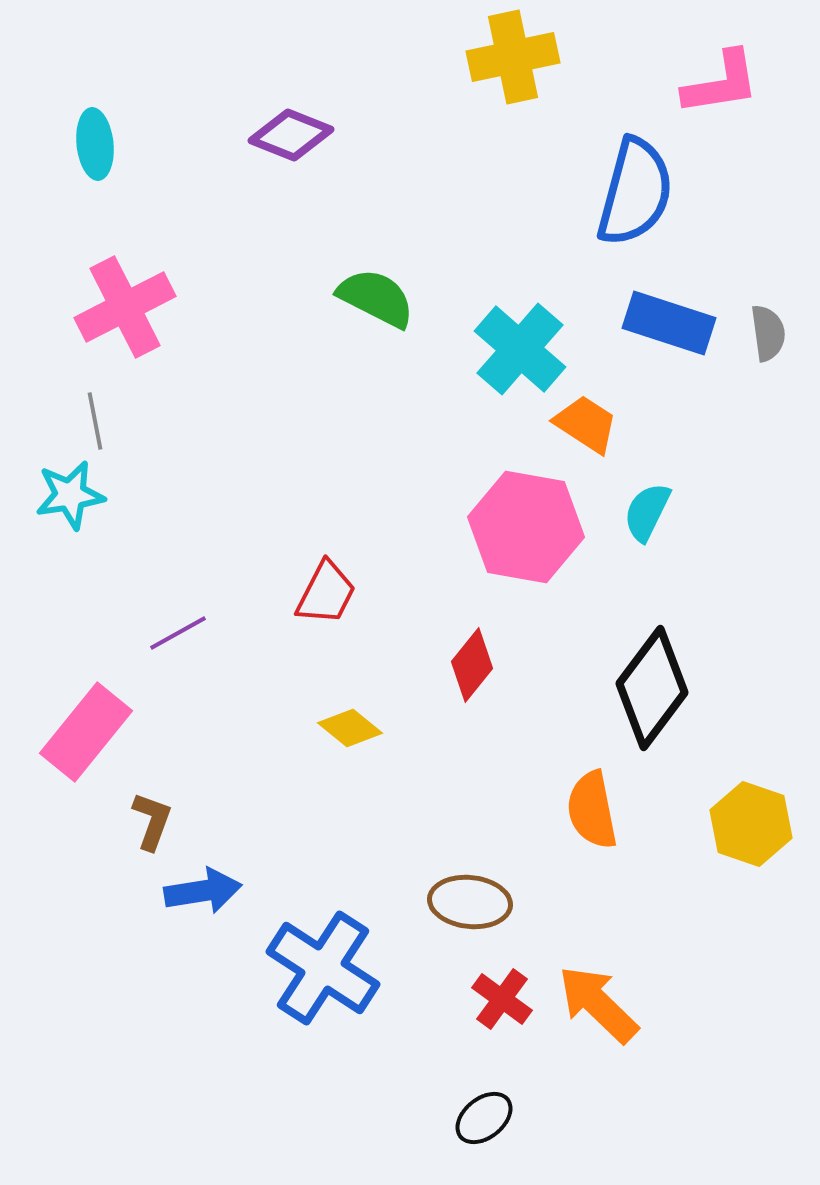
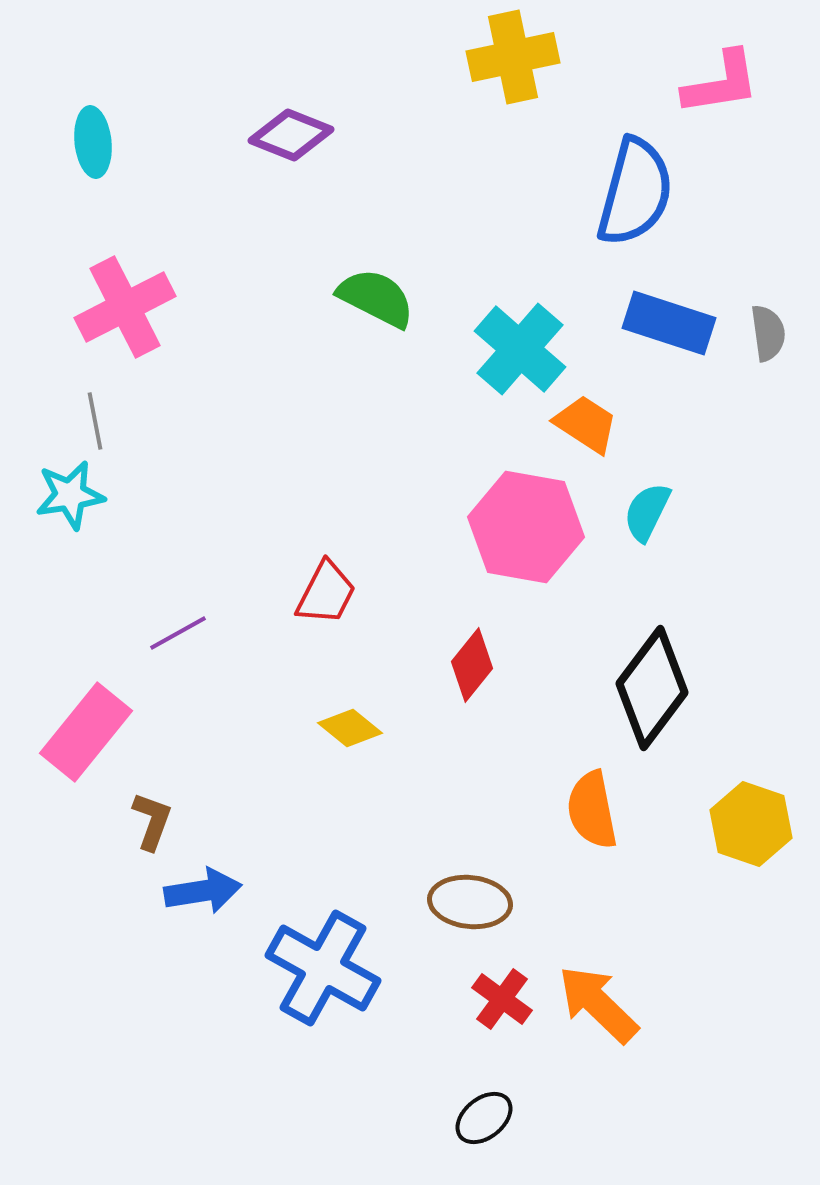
cyan ellipse: moved 2 px left, 2 px up
blue cross: rotated 4 degrees counterclockwise
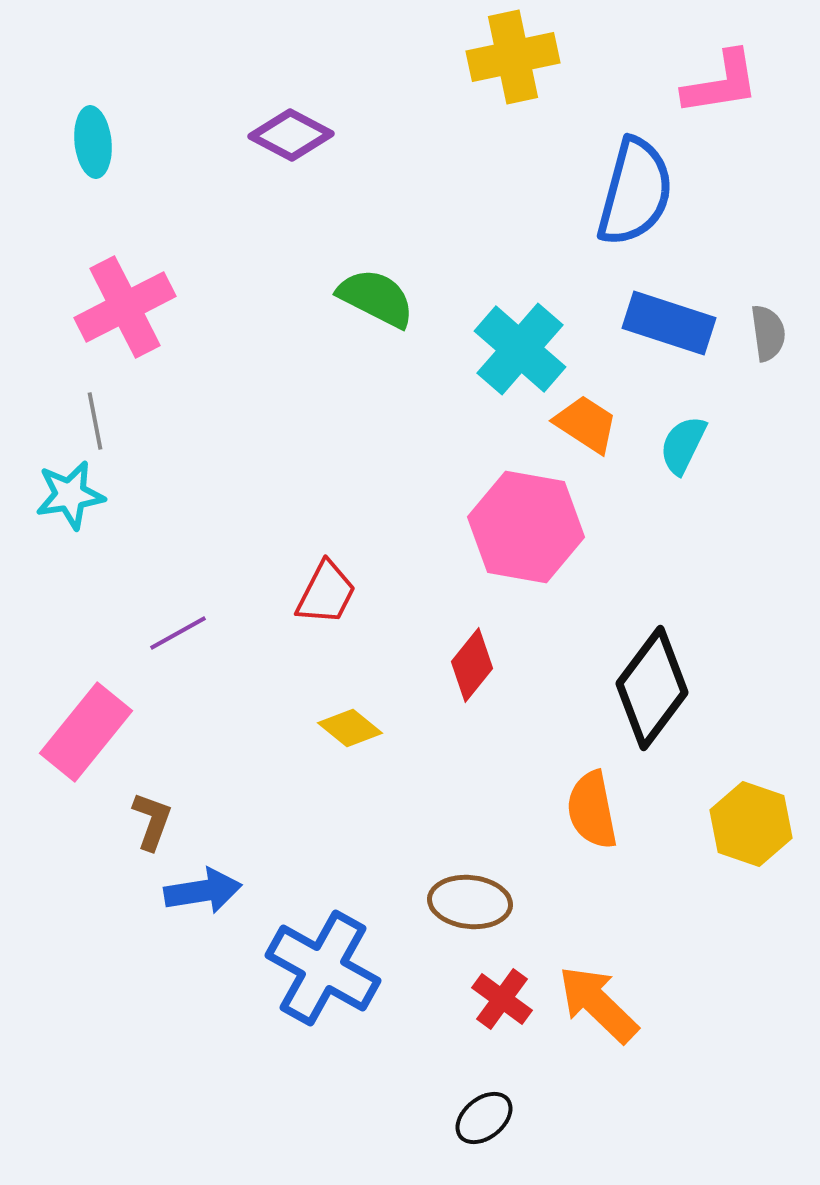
purple diamond: rotated 6 degrees clockwise
cyan semicircle: moved 36 px right, 67 px up
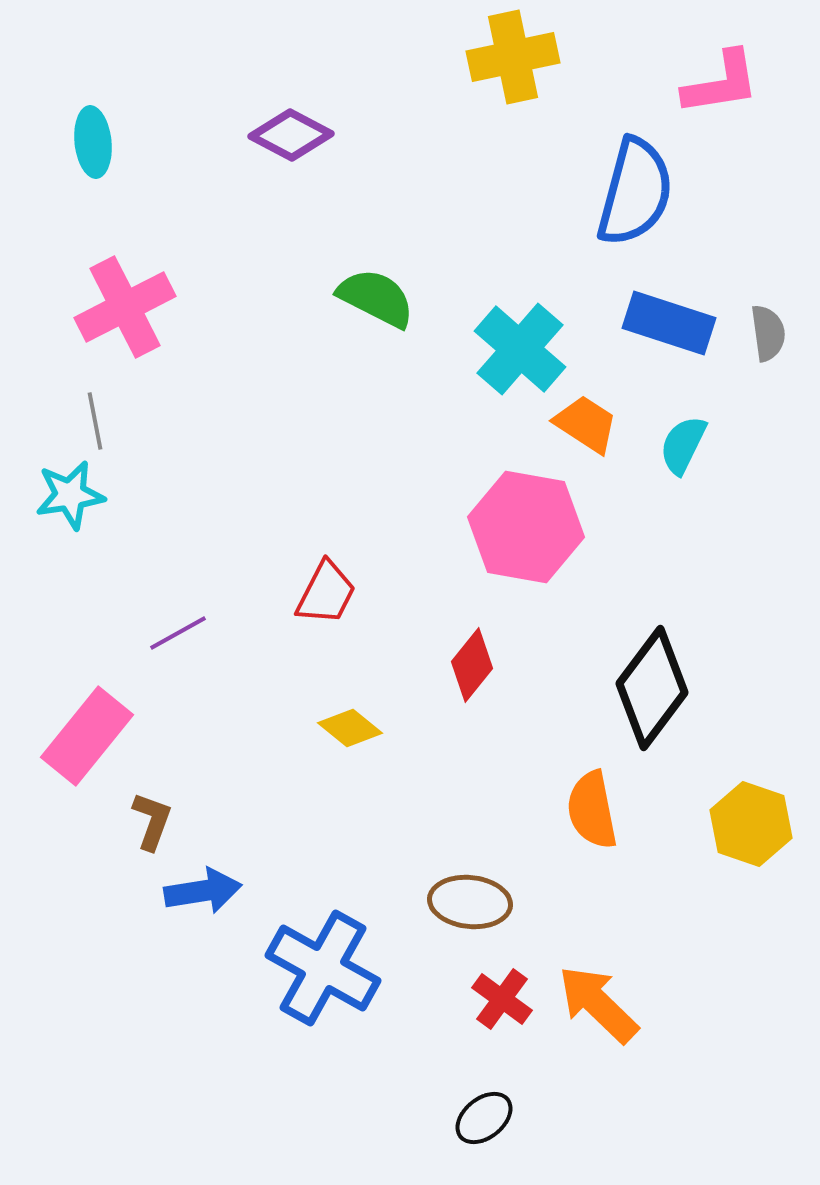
pink rectangle: moved 1 px right, 4 px down
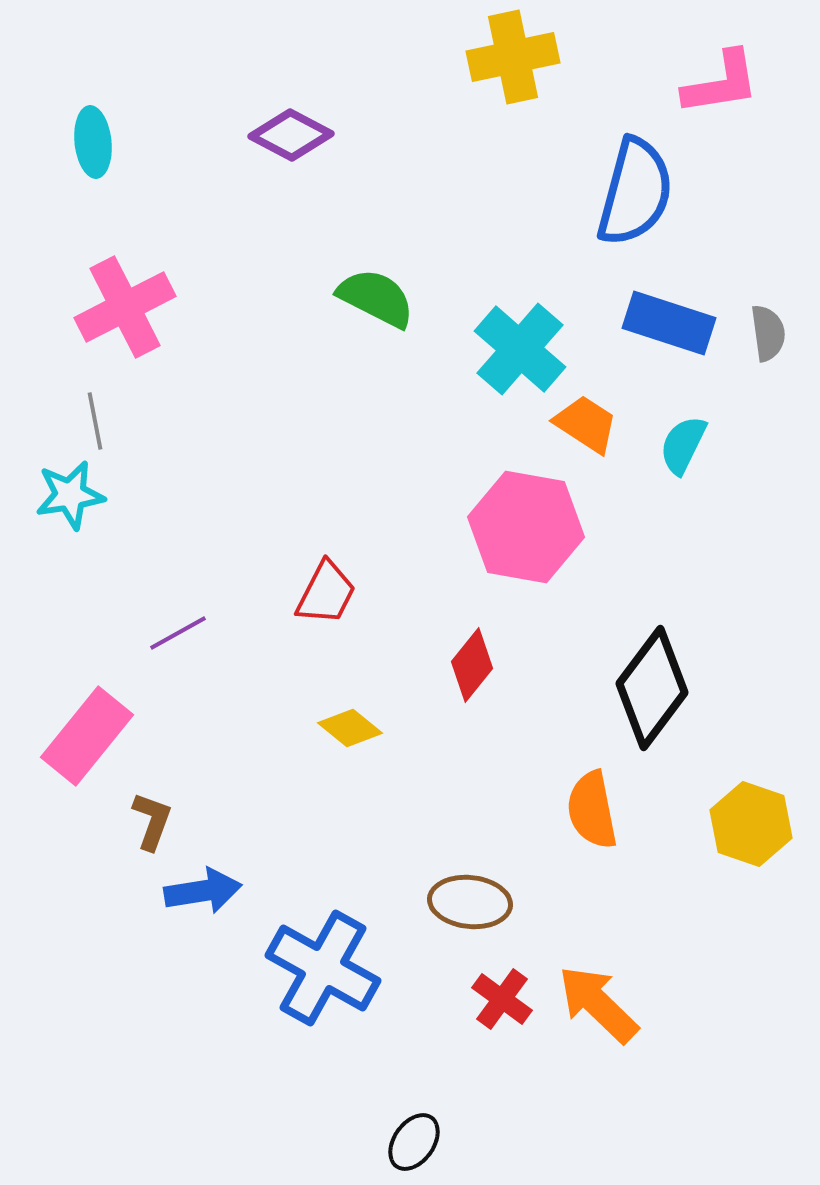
black ellipse: moved 70 px left, 24 px down; rotated 16 degrees counterclockwise
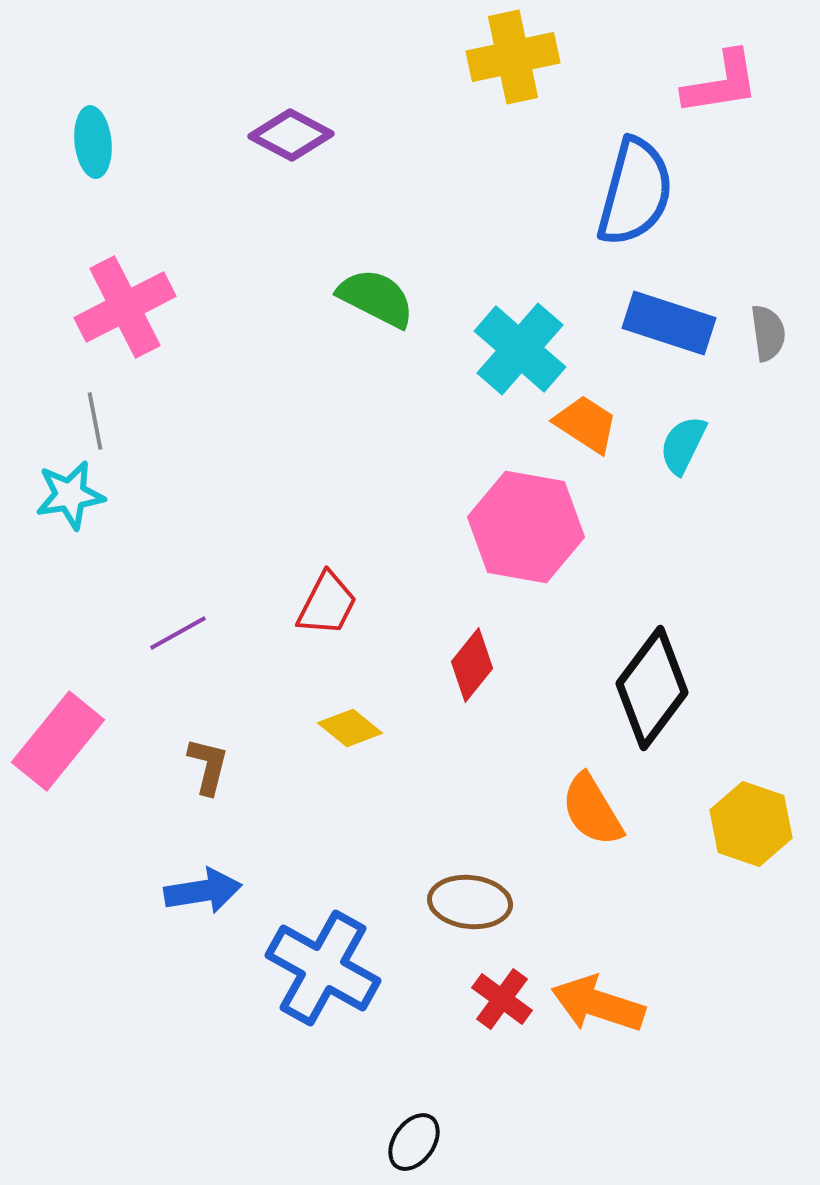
red trapezoid: moved 1 px right, 11 px down
pink rectangle: moved 29 px left, 5 px down
orange semicircle: rotated 20 degrees counterclockwise
brown L-shape: moved 56 px right, 55 px up; rotated 6 degrees counterclockwise
orange arrow: rotated 26 degrees counterclockwise
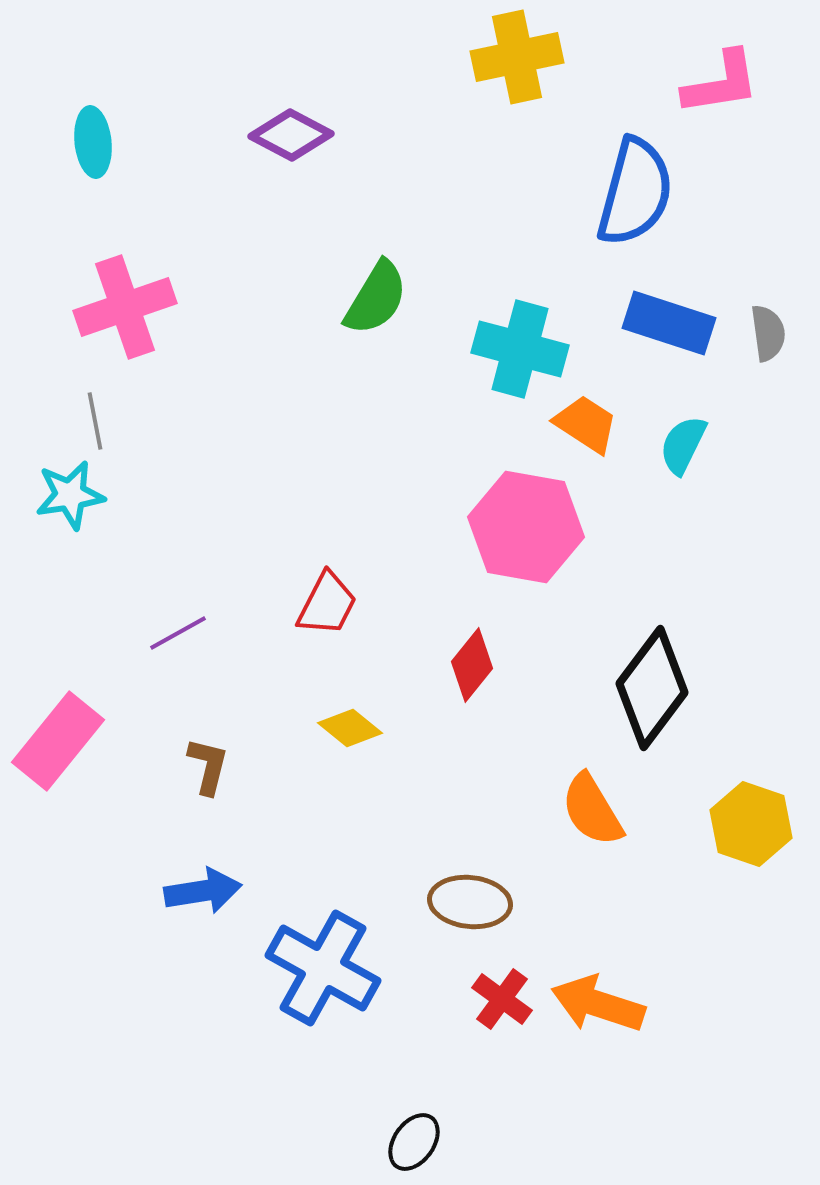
yellow cross: moved 4 px right
green semicircle: rotated 94 degrees clockwise
pink cross: rotated 8 degrees clockwise
cyan cross: rotated 26 degrees counterclockwise
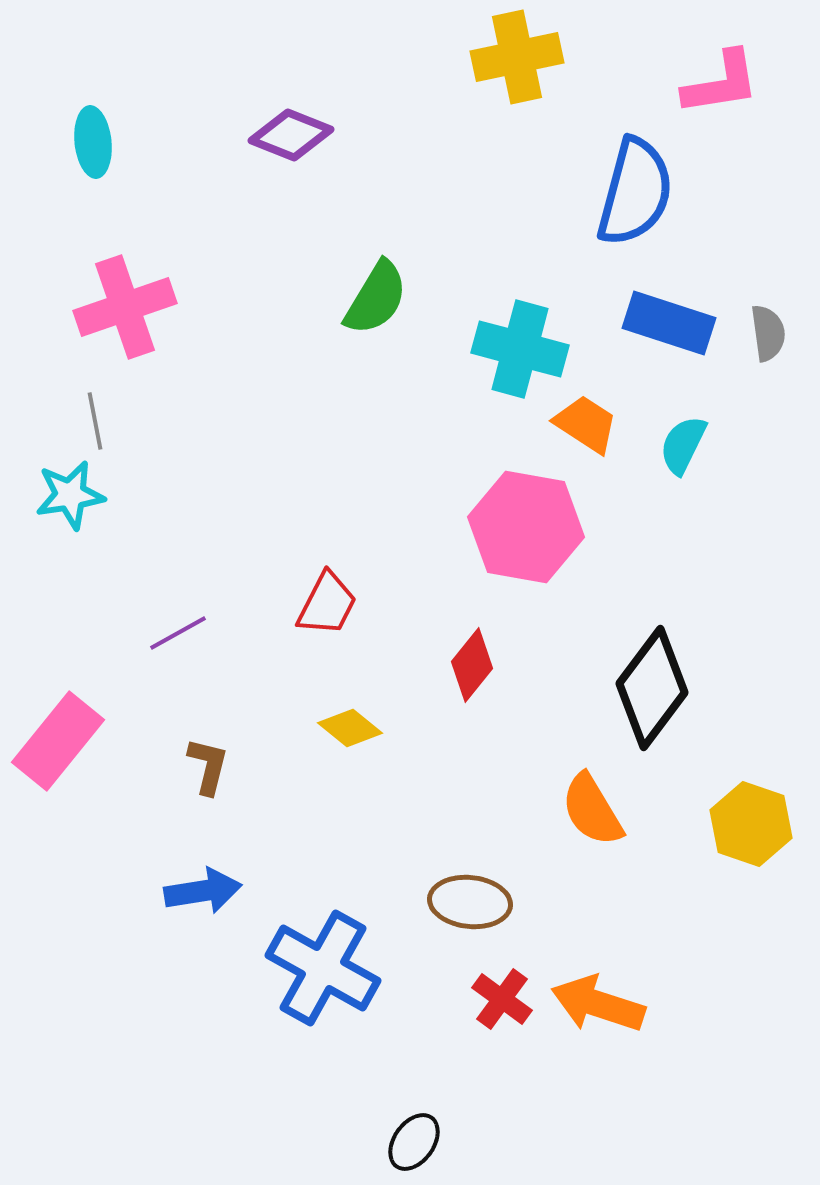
purple diamond: rotated 6 degrees counterclockwise
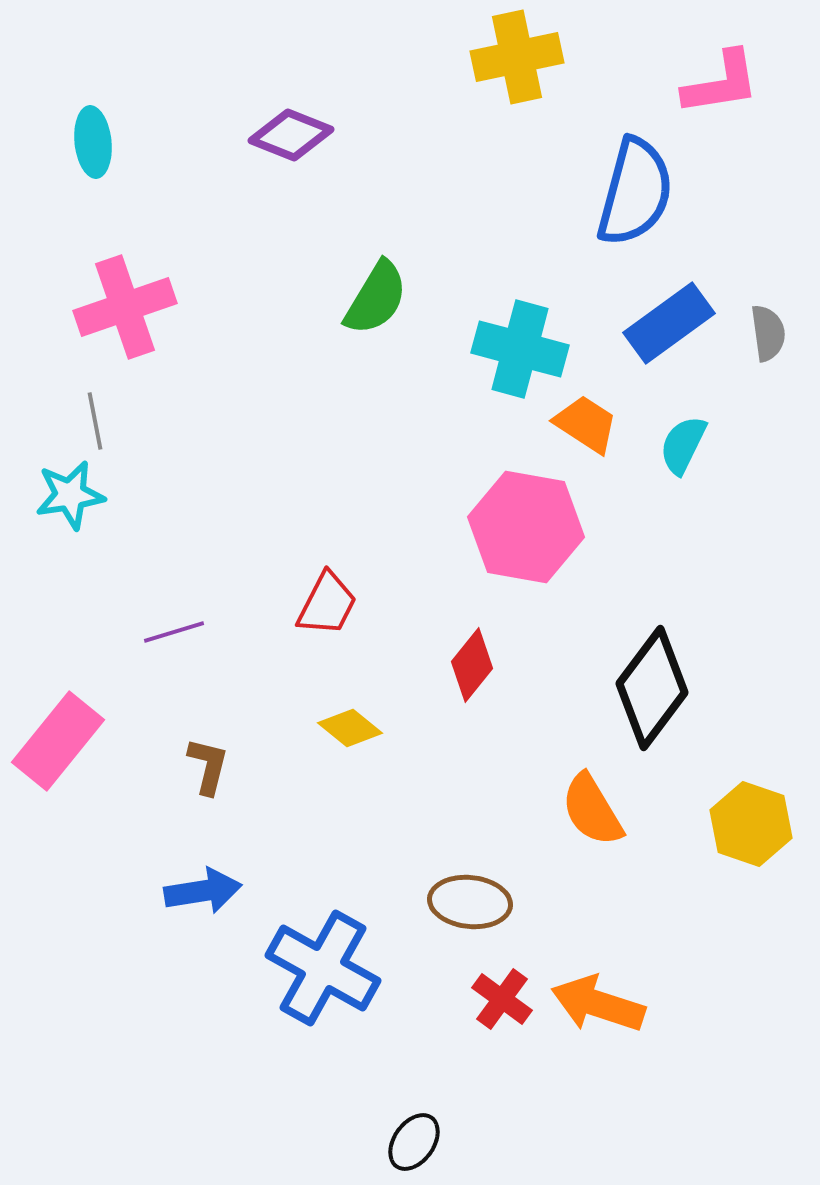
blue rectangle: rotated 54 degrees counterclockwise
purple line: moved 4 px left, 1 px up; rotated 12 degrees clockwise
